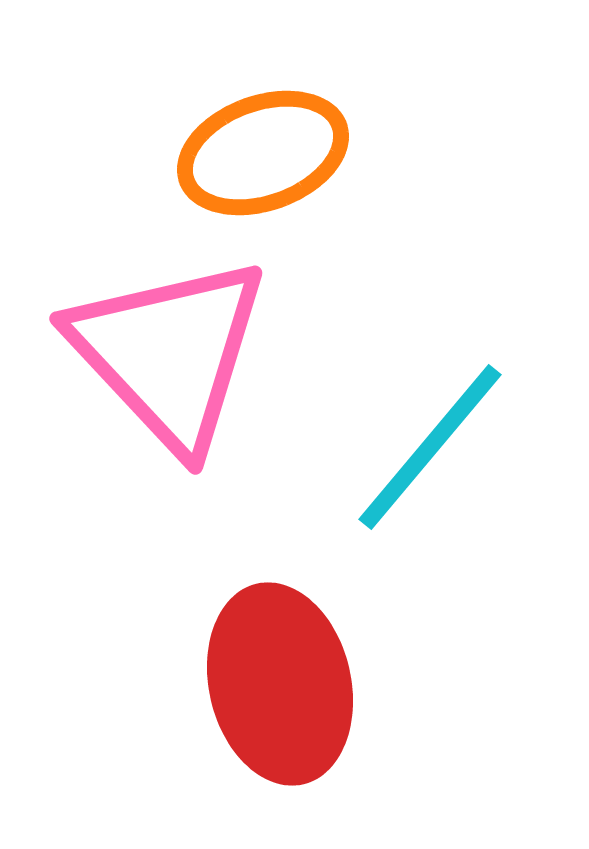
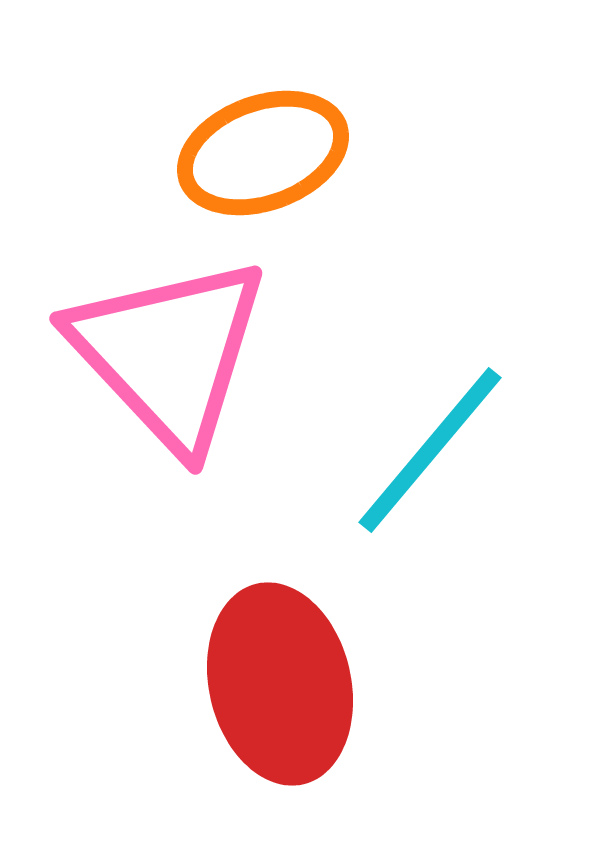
cyan line: moved 3 px down
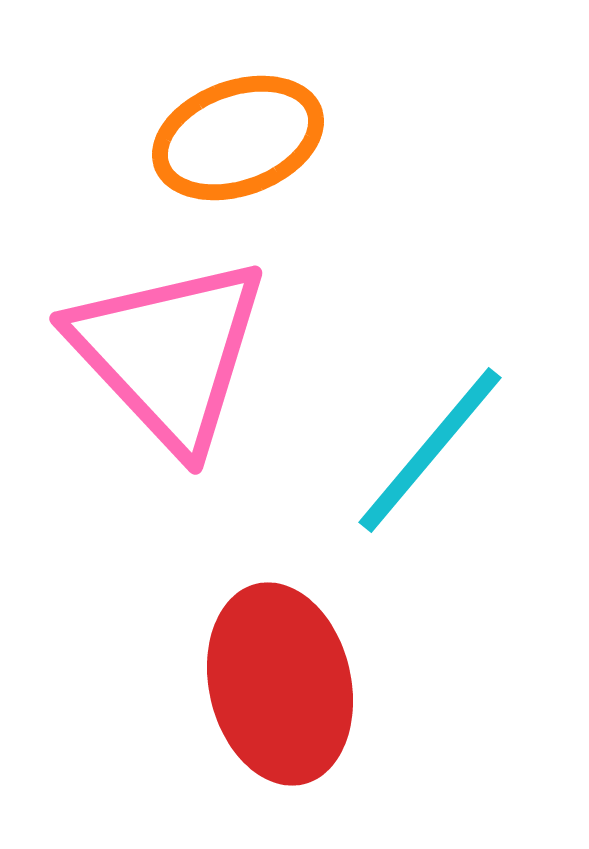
orange ellipse: moved 25 px left, 15 px up
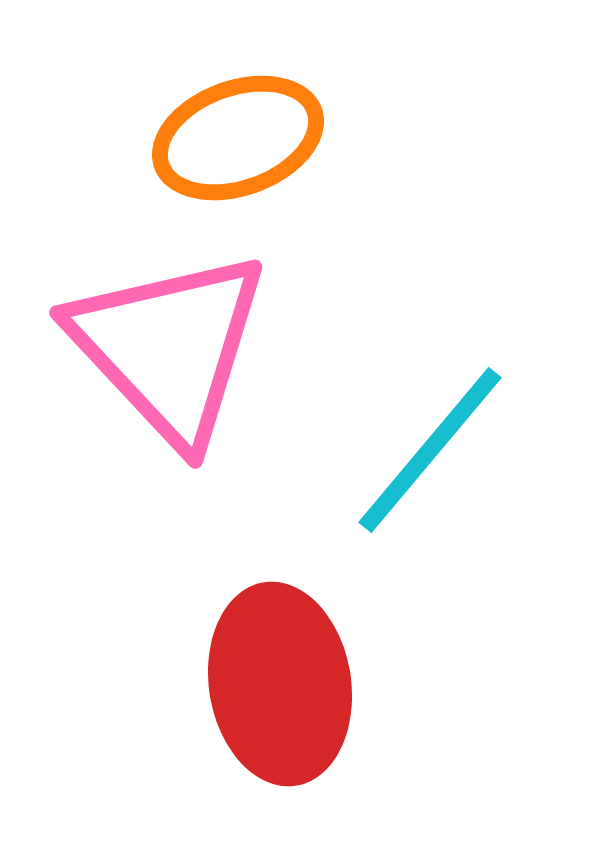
pink triangle: moved 6 px up
red ellipse: rotated 4 degrees clockwise
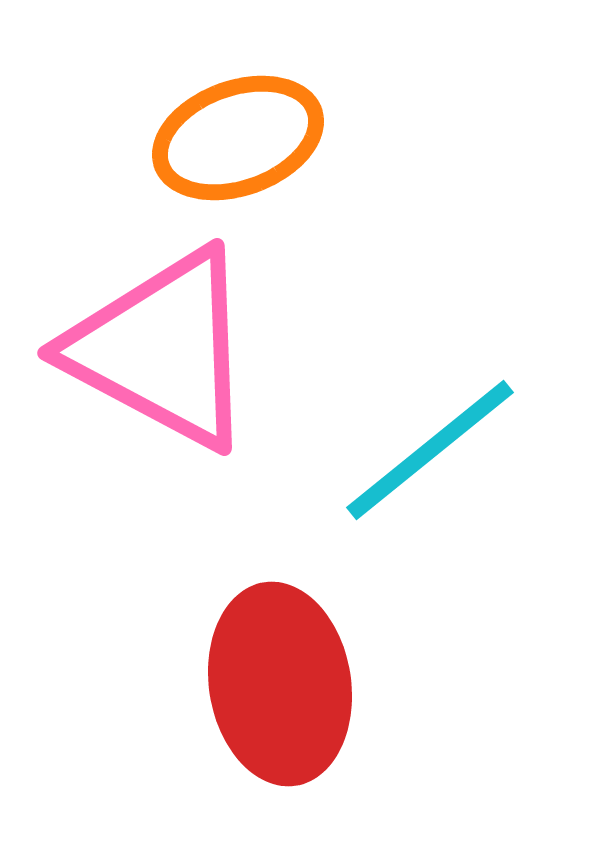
pink triangle: moved 7 px left, 2 px down; rotated 19 degrees counterclockwise
cyan line: rotated 11 degrees clockwise
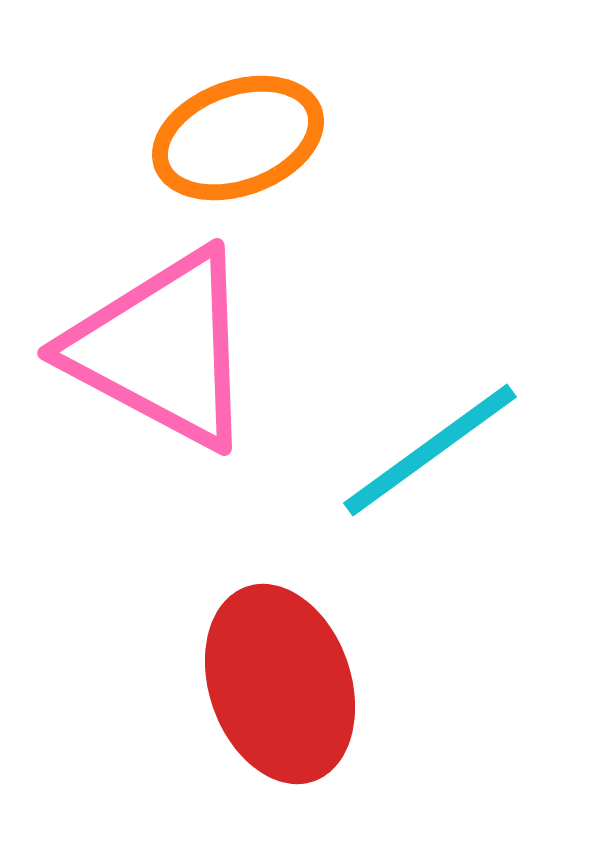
cyan line: rotated 3 degrees clockwise
red ellipse: rotated 10 degrees counterclockwise
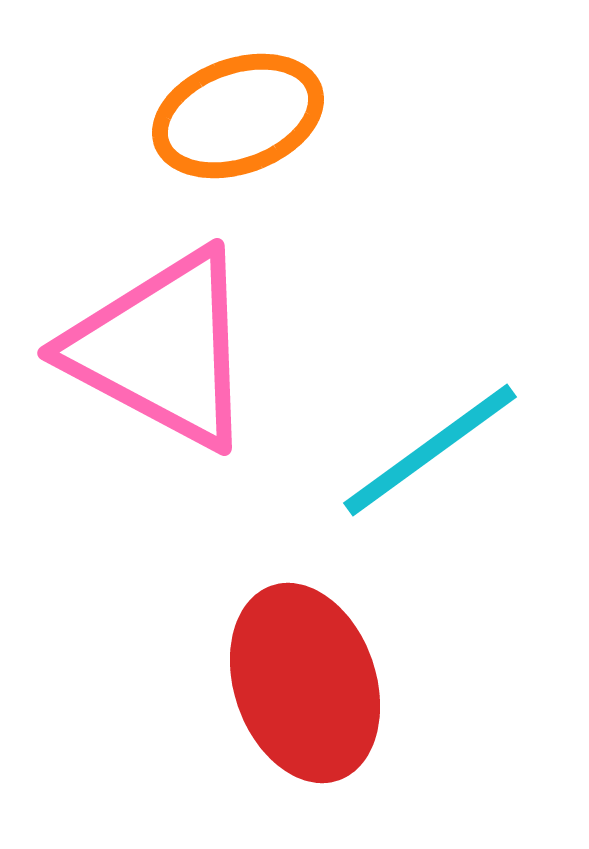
orange ellipse: moved 22 px up
red ellipse: moved 25 px right, 1 px up
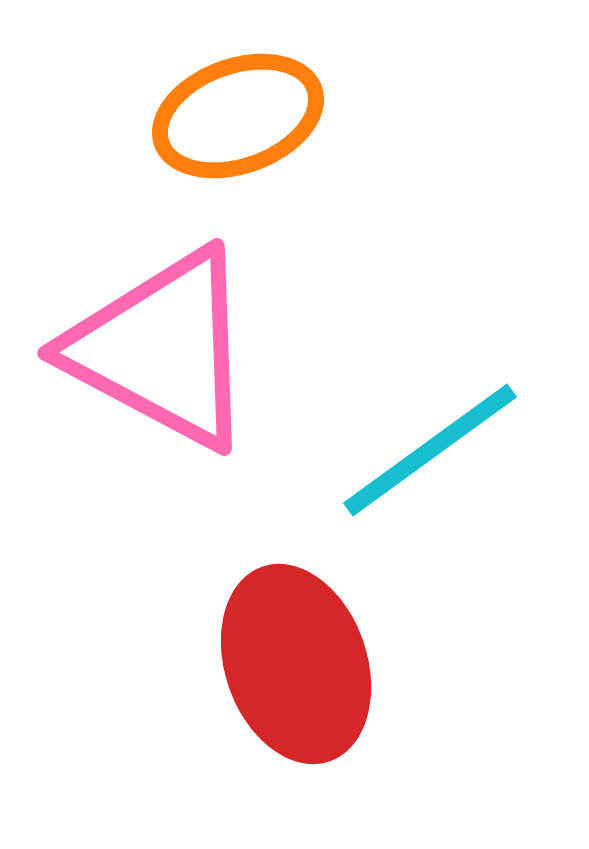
red ellipse: moved 9 px left, 19 px up
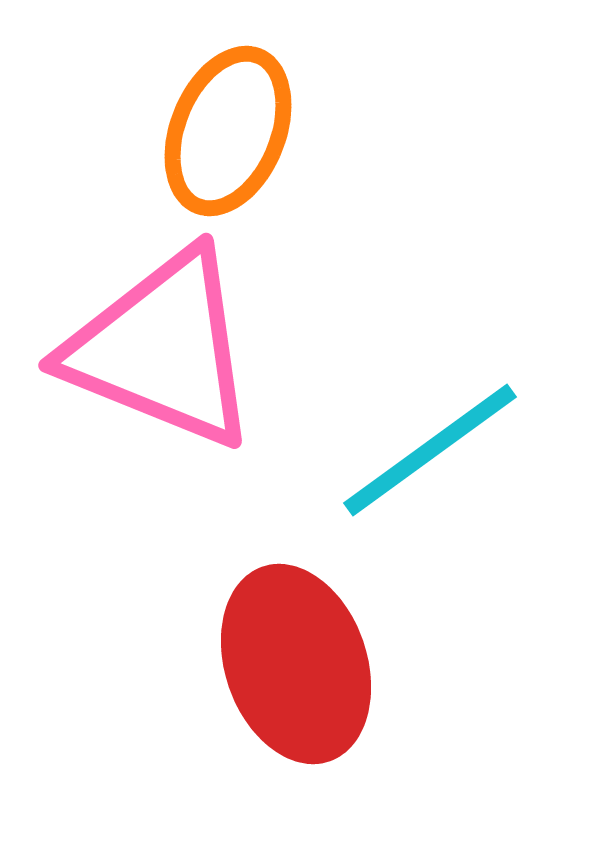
orange ellipse: moved 10 px left, 15 px down; rotated 48 degrees counterclockwise
pink triangle: rotated 6 degrees counterclockwise
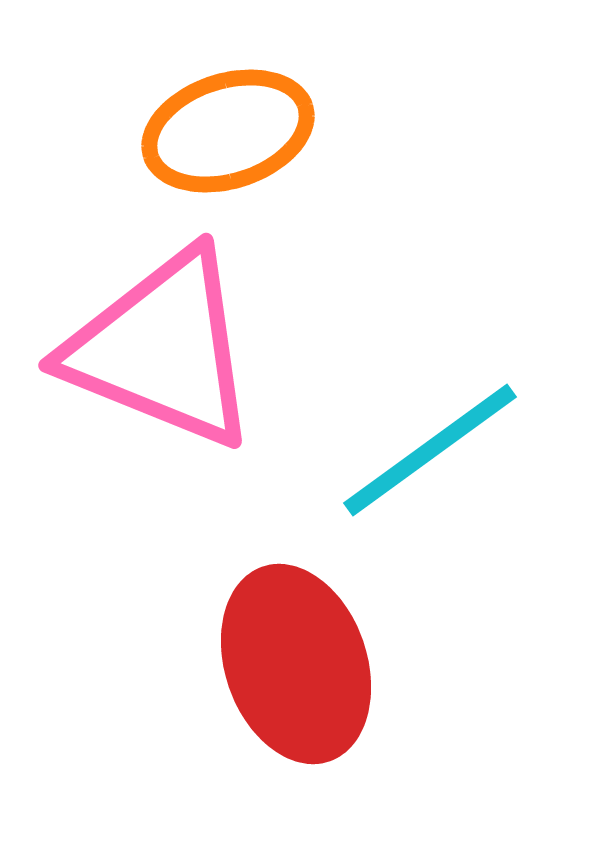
orange ellipse: rotated 50 degrees clockwise
